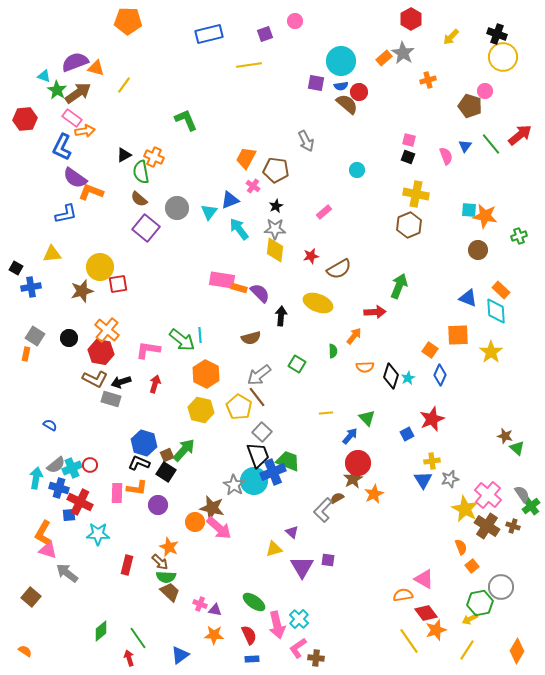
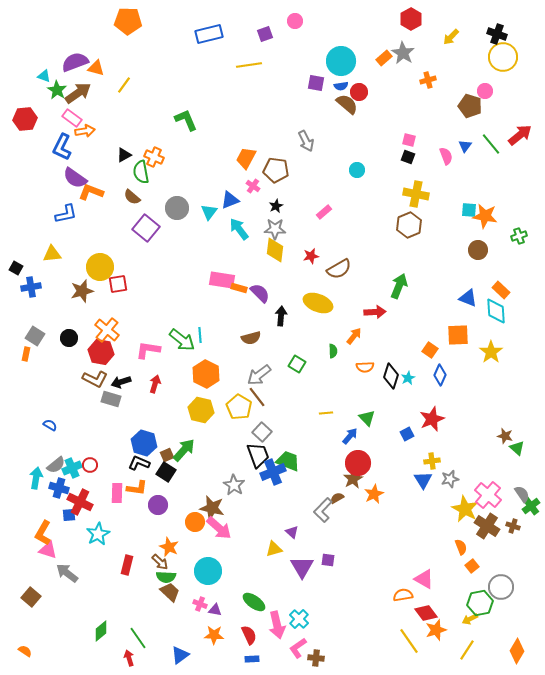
brown semicircle at (139, 199): moved 7 px left, 2 px up
cyan circle at (254, 481): moved 46 px left, 90 px down
cyan star at (98, 534): rotated 30 degrees counterclockwise
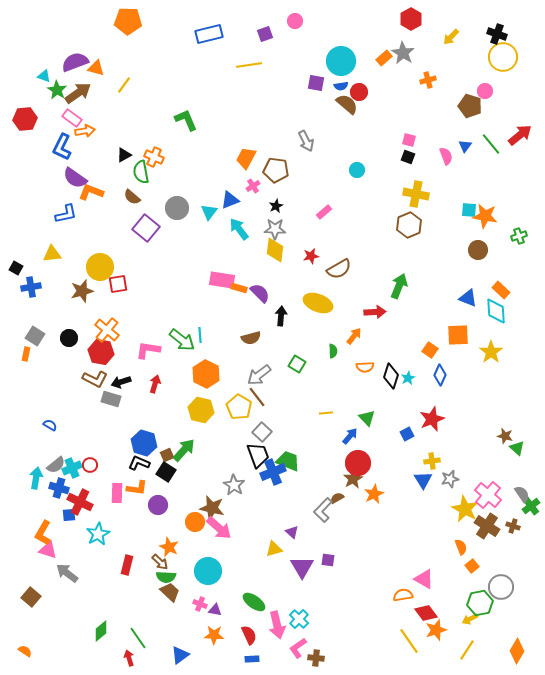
pink cross at (253, 186): rotated 24 degrees clockwise
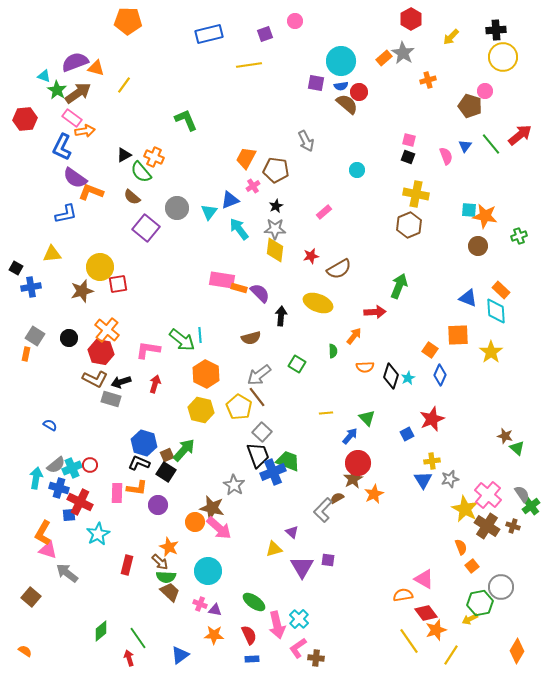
black cross at (497, 34): moved 1 px left, 4 px up; rotated 24 degrees counterclockwise
green semicircle at (141, 172): rotated 30 degrees counterclockwise
brown circle at (478, 250): moved 4 px up
yellow line at (467, 650): moved 16 px left, 5 px down
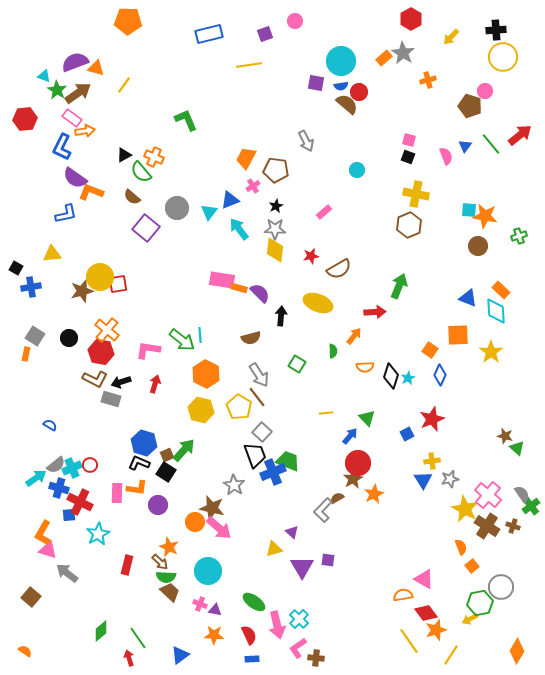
yellow circle at (100, 267): moved 10 px down
gray arrow at (259, 375): rotated 85 degrees counterclockwise
black trapezoid at (258, 455): moved 3 px left
cyan arrow at (36, 478): rotated 45 degrees clockwise
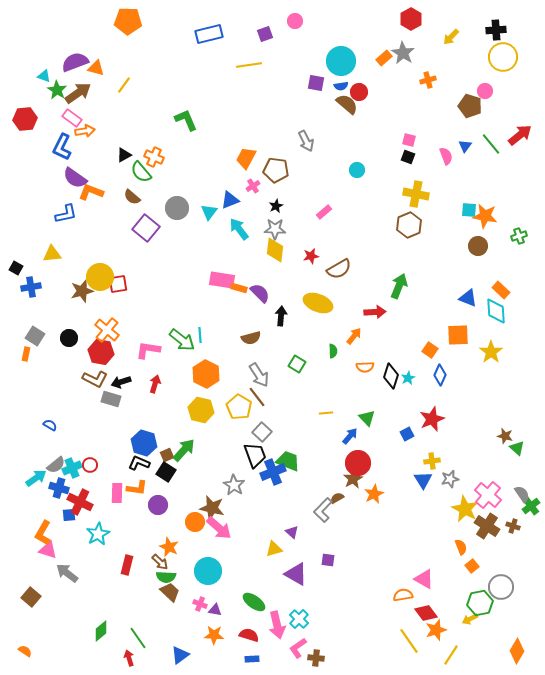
purple triangle at (302, 567): moved 6 px left, 7 px down; rotated 30 degrees counterclockwise
red semicircle at (249, 635): rotated 48 degrees counterclockwise
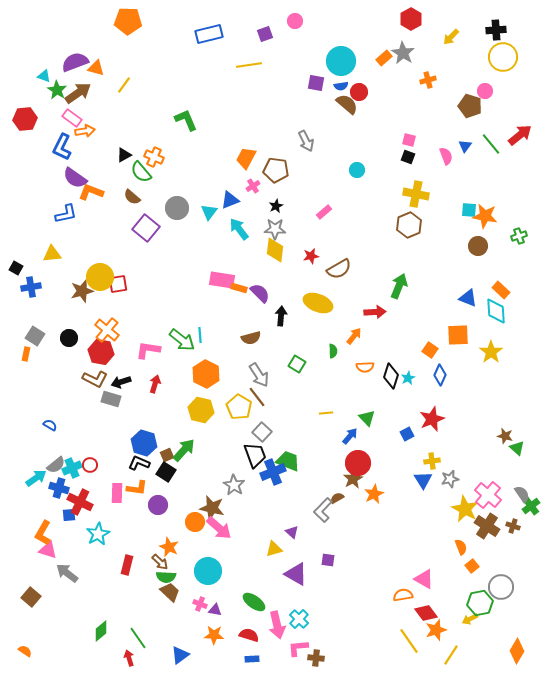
pink L-shape at (298, 648): rotated 30 degrees clockwise
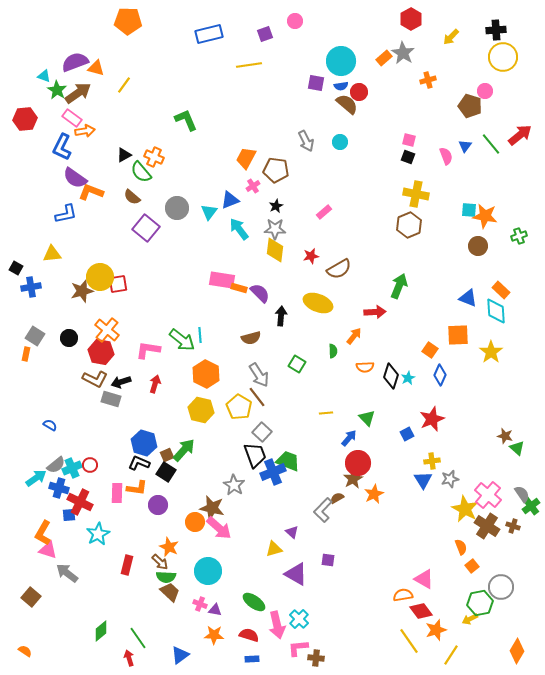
cyan circle at (357, 170): moved 17 px left, 28 px up
blue arrow at (350, 436): moved 1 px left, 2 px down
red diamond at (426, 613): moved 5 px left, 2 px up
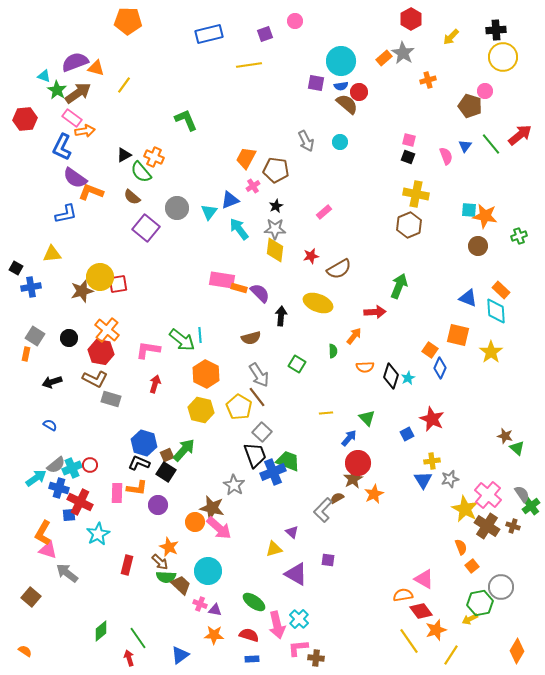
orange square at (458, 335): rotated 15 degrees clockwise
blue diamond at (440, 375): moved 7 px up
black arrow at (121, 382): moved 69 px left
red star at (432, 419): rotated 25 degrees counterclockwise
brown trapezoid at (170, 592): moved 11 px right, 7 px up
